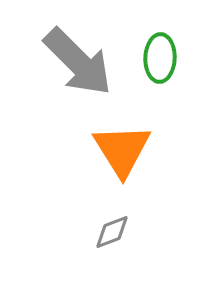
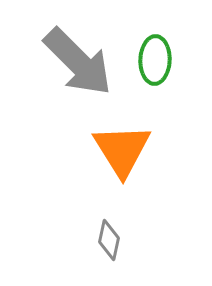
green ellipse: moved 5 px left, 2 px down
gray diamond: moved 3 px left, 8 px down; rotated 57 degrees counterclockwise
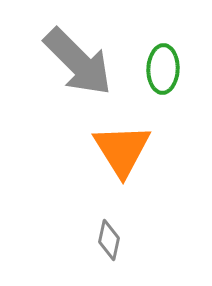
green ellipse: moved 8 px right, 9 px down
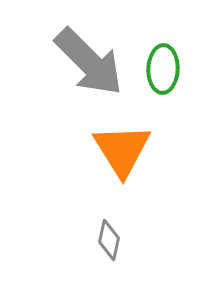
gray arrow: moved 11 px right
